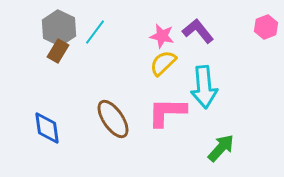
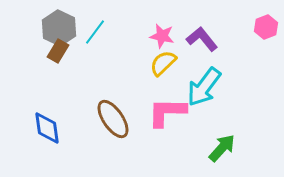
purple L-shape: moved 4 px right, 8 px down
cyan arrow: rotated 42 degrees clockwise
green arrow: moved 1 px right
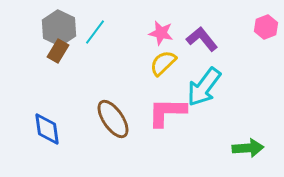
pink star: moved 1 px left, 3 px up
blue diamond: moved 1 px down
green arrow: moved 26 px right; rotated 44 degrees clockwise
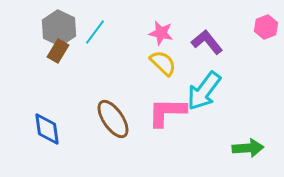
purple L-shape: moved 5 px right, 3 px down
yellow semicircle: rotated 88 degrees clockwise
cyan arrow: moved 4 px down
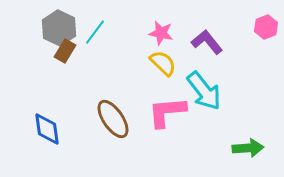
brown rectangle: moved 7 px right
cyan arrow: rotated 75 degrees counterclockwise
pink L-shape: rotated 6 degrees counterclockwise
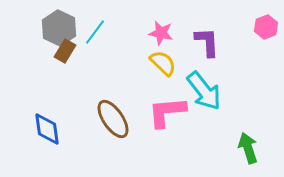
purple L-shape: rotated 36 degrees clockwise
green arrow: rotated 104 degrees counterclockwise
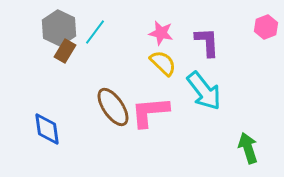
pink L-shape: moved 17 px left
brown ellipse: moved 12 px up
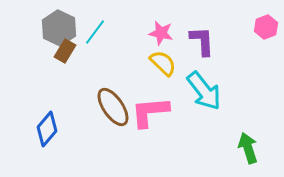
purple L-shape: moved 5 px left, 1 px up
blue diamond: rotated 48 degrees clockwise
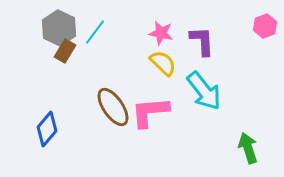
pink hexagon: moved 1 px left, 1 px up
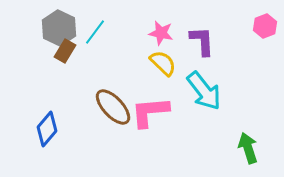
brown ellipse: rotated 9 degrees counterclockwise
